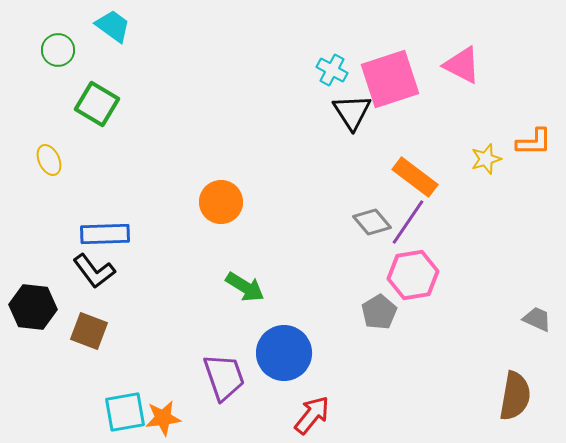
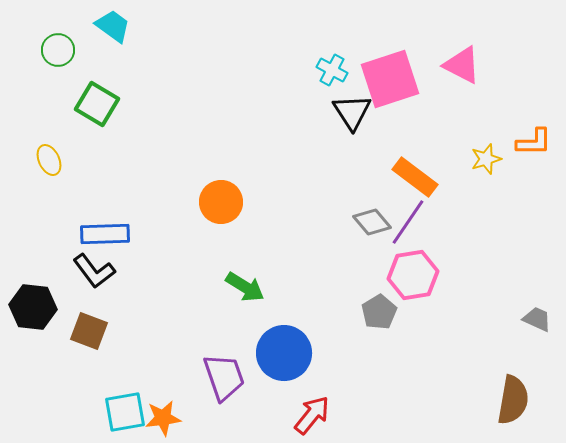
brown semicircle: moved 2 px left, 4 px down
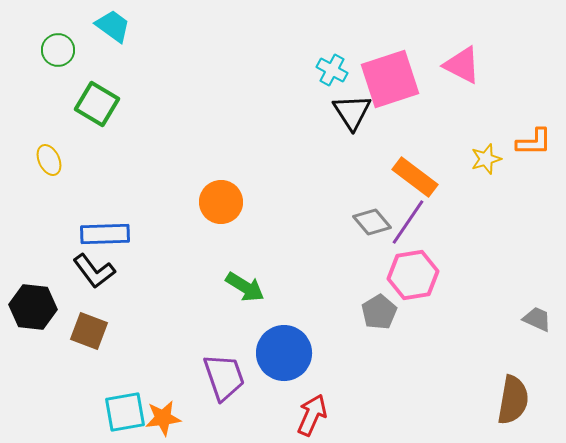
red arrow: rotated 15 degrees counterclockwise
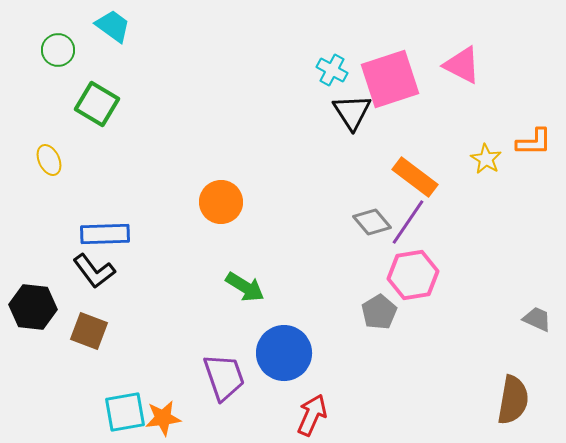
yellow star: rotated 24 degrees counterclockwise
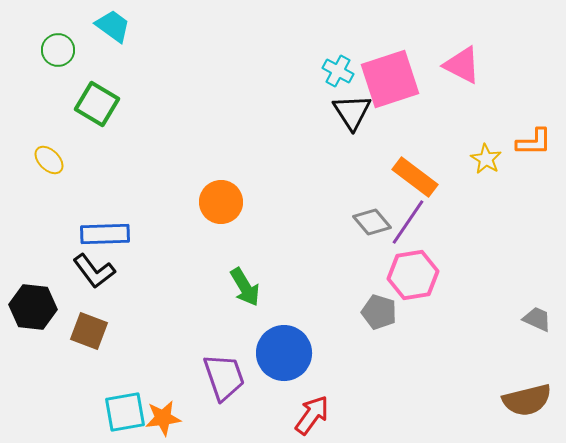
cyan cross: moved 6 px right, 1 px down
yellow ellipse: rotated 20 degrees counterclockwise
green arrow: rotated 27 degrees clockwise
gray pentagon: rotated 24 degrees counterclockwise
brown semicircle: moved 14 px right; rotated 66 degrees clockwise
red arrow: rotated 12 degrees clockwise
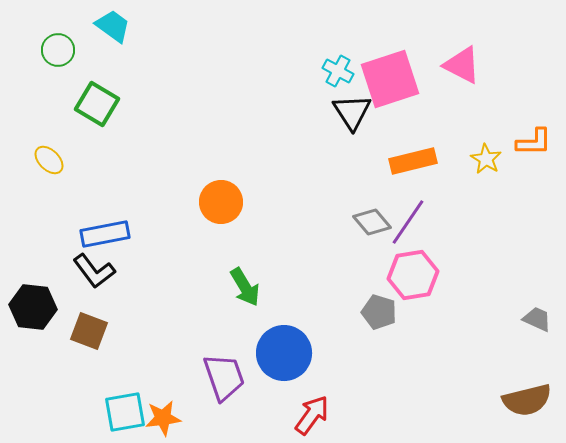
orange rectangle: moved 2 px left, 16 px up; rotated 51 degrees counterclockwise
blue rectangle: rotated 9 degrees counterclockwise
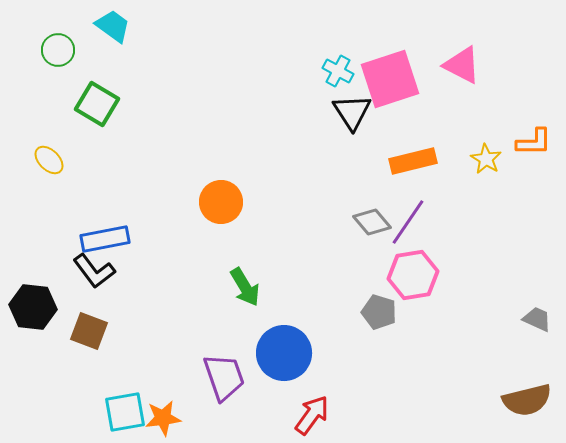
blue rectangle: moved 5 px down
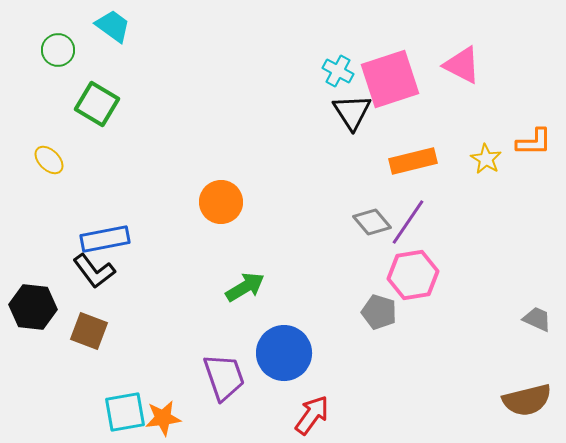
green arrow: rotated 90 degrees counterclockwise
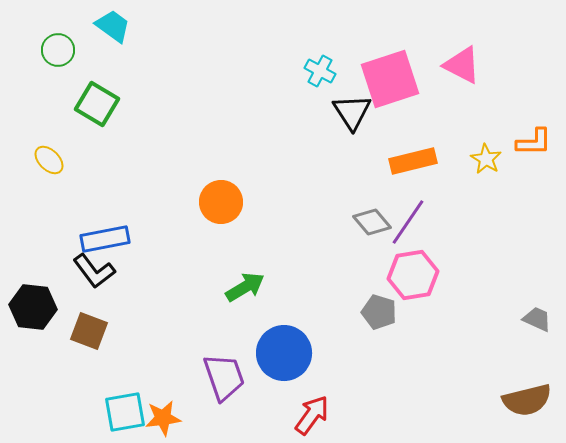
cyan cross: moved 18 px left
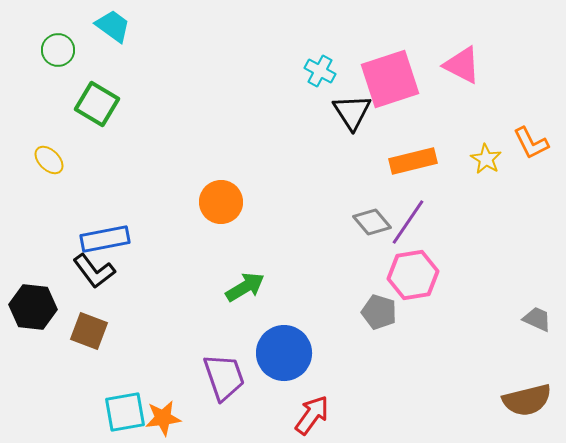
orange L-shape: moved 3 px left, 1 px down; rotated 63 degrees clockwise
